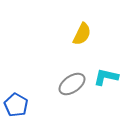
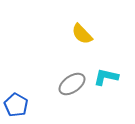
yellow semicircle: rotated 110 degrees clockwise
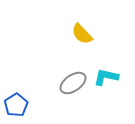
gray ellipse: moved 1 px right, 1 px up
blue pentagon: rotated 10 degrees clockwise
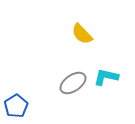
blue pentagon: moved 1 px down
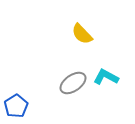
cyan L-shape: rotated 15 degrees clockwise
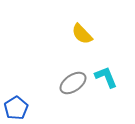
cyan L-shape: rotated 40 degrees clockwise
blue pentagon: moved 2 px down
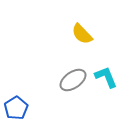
gray ellipse: moved 3 px up
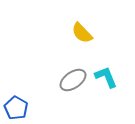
yellow semicircle: moved 1 px up
blue pentagon: rotated 10 degrees counterclockwise
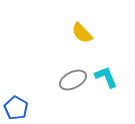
gray ellipse: rotated 8 degrees clockwise
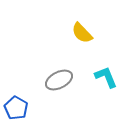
gray ellipse: moved 14 px left
